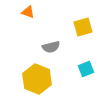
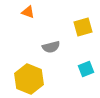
yellow hexagon: moved 8 px left
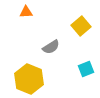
orange triangle: moved 2 px left; rotated 24 degrees counterclockwise
yellow square: moved 2 px left, 1 px up; rotated 24 degrees counterclockwise
gray semicircle: rotated 18 degrees counterclockwise
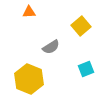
orange triangle: moved 3 px right
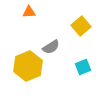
cyan square: moved 3 px left, 2 px up
yellow hexagon: moved 1 px left, 13 px up; rotated 16 degrees clockwise
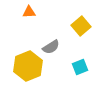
cyan square: moved 3 px left
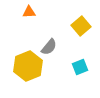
gray semicircle: moved 2 px left; rotated 18 degrees counterclockwise
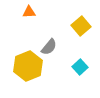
cyan square: rotated 21 degrees counterclockwise
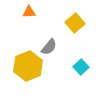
yellow square: moved 6 px left, 3 px up
cyan square: moved 1 px right
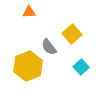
yellow square: moved 3 px left, 11 px down
gray semicircle: rotated 102 degrees clockwise
